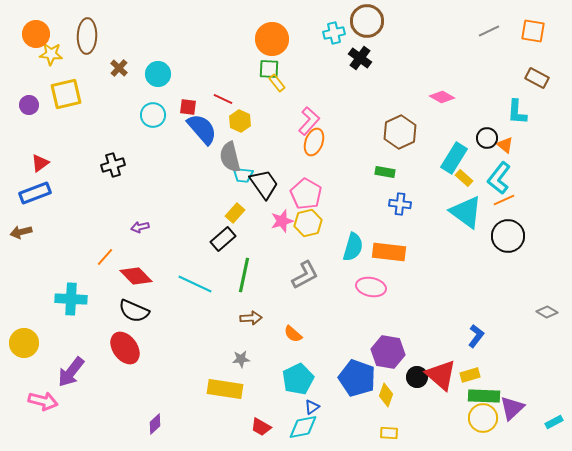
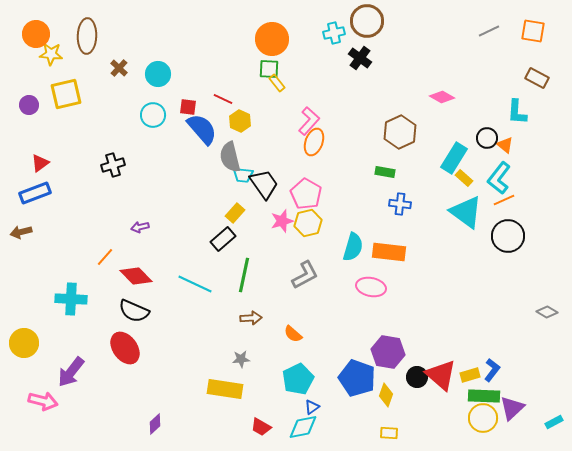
blue L-shape at (476, 336): moved 16 px right, 34 px down
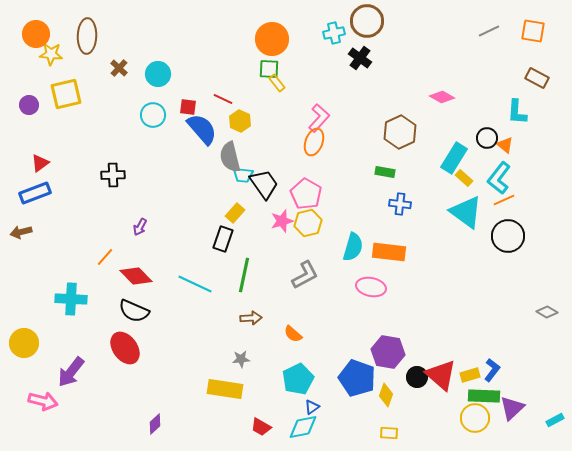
pink L-shape at (309, 121): moved 10 px right, 3 px up
black cross at (113, 165): moved 10 px down; rotated 15 degrees clockwise
purple arrow at (140, 227): rotated 48 degrees counterclockwise
black rectangle at (223, 239): rotated 30 degrees counterclockwise
yellow circle at (483, 418): moved 8 px left
cyan rectangle at (554, 422): moved 1 px right, 2 px up
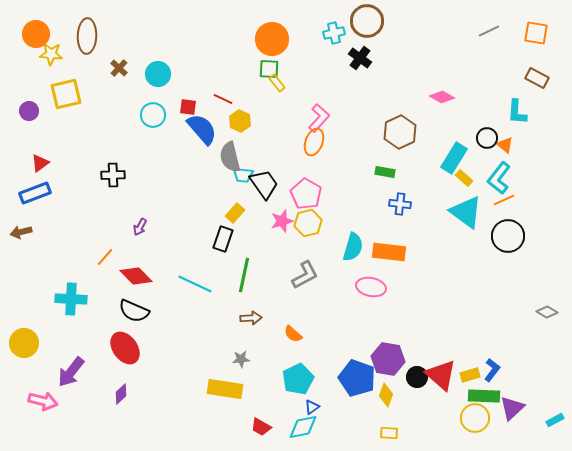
orange square at (533, 31): moved 3 px right, 2 px down
purple circle at (29, 105): moved 6 px down
purple hexagon at (388, 352): moved 7 px down
purple diamond at (155, 424): moved 34 px left, 30 px up
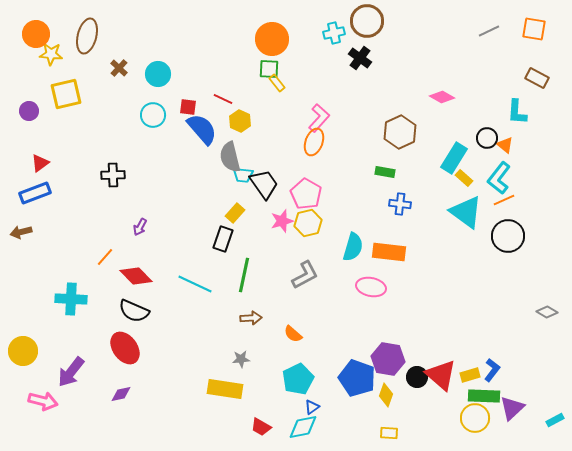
orange square at (536, 33): moved 2 px left, 4 px up
brown ellipse at (87, 36): rotated 12 degrees clockwise
yellow circle at (24, 343): moved 1 px left, 8 px down
purple diamond at (121, 394): rotated 30 degrees clockwise
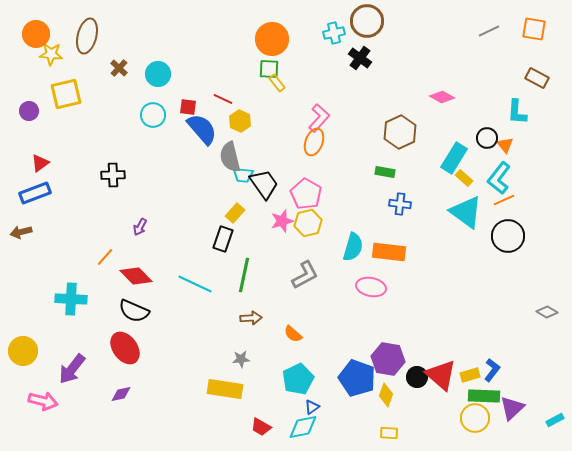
orange triangle at (505, 145): rotated 12 degrees clockwise
purple arrow at (71, 372): moved 1 px right, 3 px up
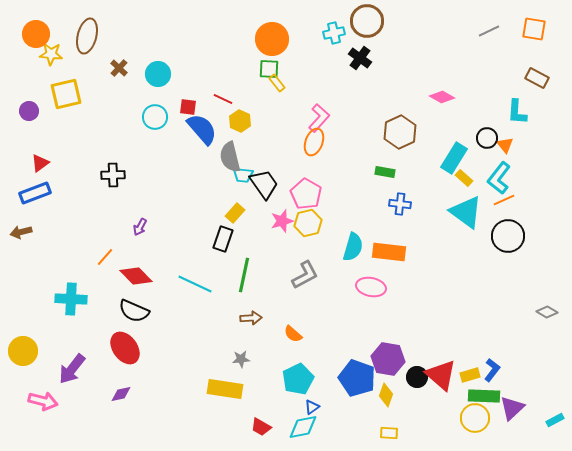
cyan circle at (153, 115): moved 2 px right, 2 px down
